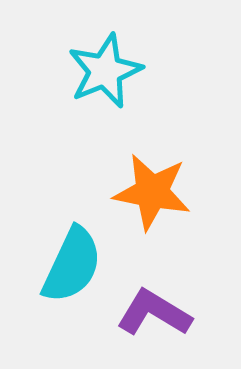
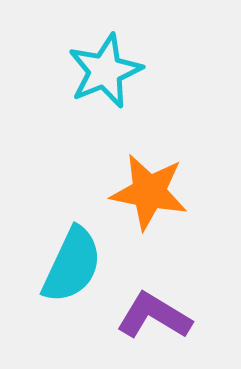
orange star: moved 3 px left
purple L-shape: moved 3 px down
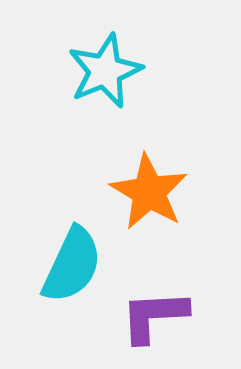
orange star: rotated 20 degrees clockwise
purple L-shape: rotated 34 degrees counterclockwise
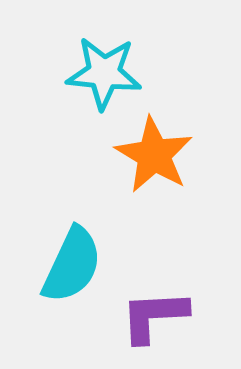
cyan star: moved 1 px left, 2 px down; rotated 28 degrees clockwise
orange star: moved 5 px right, 37 px up
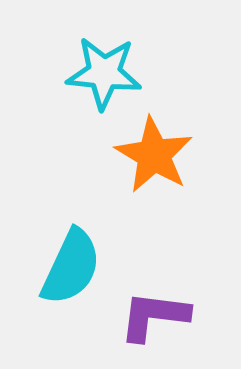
cyan semicircle: moved 1 px left, 2 px down
purple L-shape: rotated 10 degrees clockwise
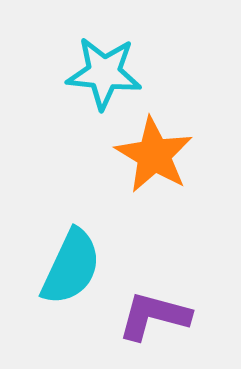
purple L-shape: rotated 8 degrees clockwise
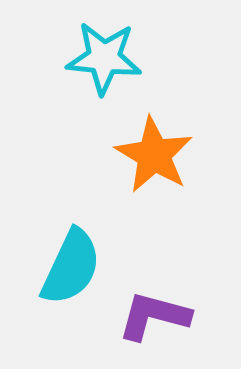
cyan star: moved 15 px up
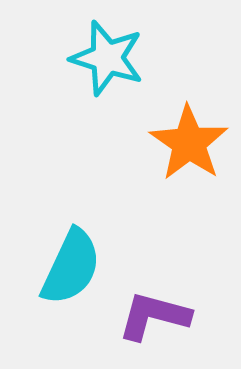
cyan star: moved 3 px right; rotated 12 degrees clockwise
orange star: moved 35 px right, 12 px up; rotated 4 degrees clockwise
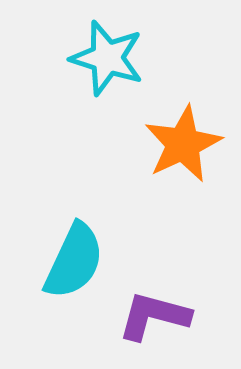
orange star: moved 6 px left, 1 px down; rotated 12 degrees clockwise
cyan semicircle: moved 3 px right, 6 px up
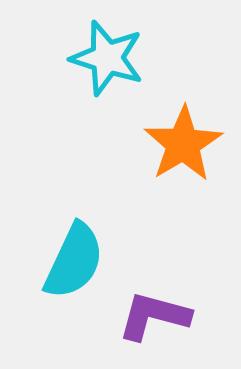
orange star: rotated 6 degrees counterclockwise
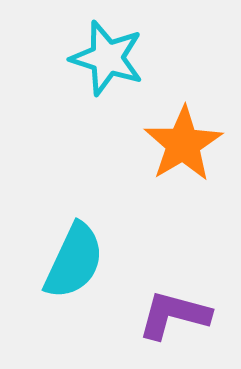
purple L-shape: moved 20 px right, 1 px up
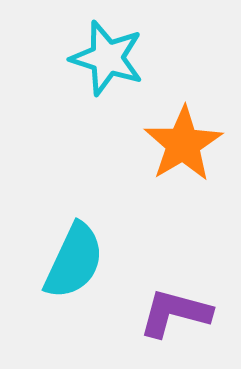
purple L-shape: moved 1 px right, 2 px up
